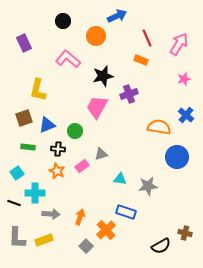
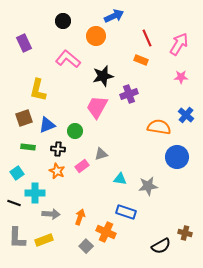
blue arrow: moved 3 px left
pink star: moved 3 px left, 2 px up; rotated 16 degrees clockwise
orange cross: moved 2 px down; rotated 24 degrees counterclockwise
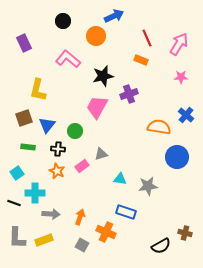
blue triangle: rotated 30 degrees counterclockwise
gray square: moved 4 px left, 1 px up; rotated 16 degrees counterclockwise
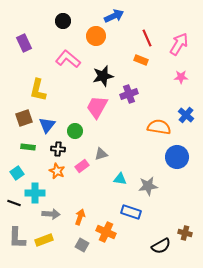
blue rectangle: moved 5 px right
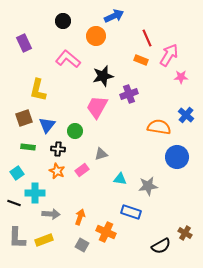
pink arrow: moved 10 px left, 11 px down
pink rectangle: moved 4 px down
brown cross: rotated 16 degrees clockwise
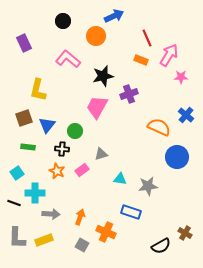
orange semicircle: rotated 15 degrees clockwise
black cross: moved 4 px right
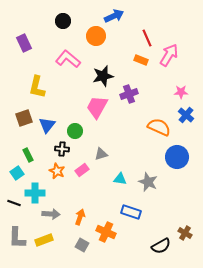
pink star: moved 15 px down
yellow L-shape: moved 1 px left, 3 px up
green rectangle: moved 8 px down; rotated 56 degrees clockwise
gray star: moved 4 px up; rotated 30 degrees clockwise
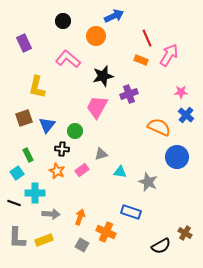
cyan triangle: moved 7 px up
